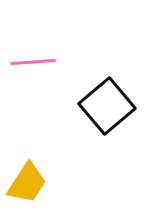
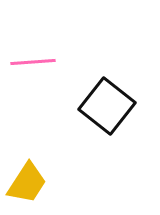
black square: rotated 12 degrees counterclockwise
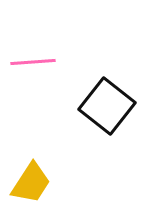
yellow trapezoid: moved 4 px right
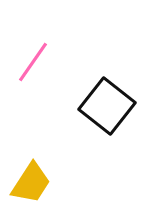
pink line: rotated 51 degrees counterclockwise
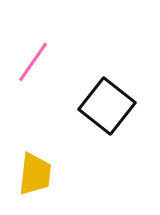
yellow trapezoid: moved 4 px right, 9 px up; rotated 27 degrees counterclockwise
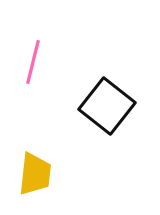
pink line: rotated 21 degrees counterclockwise
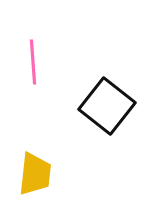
pink line: rotated 18 degrees counterclockwise
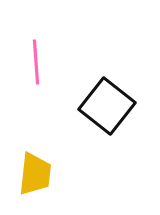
pink line: moved 3 px right
